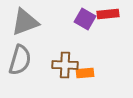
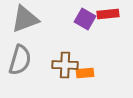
gray triangle: moved 3 px up
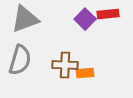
purple square: rotated 15 degrees clockwise
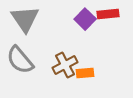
gray triangle: rotated 44 degrees counterclockwise
gray semicircle: rotated 124 degrees clockwise
brown cross: rotated 30 degrees counterclockwise
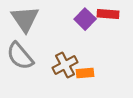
red rectangle: rotated 10 degrees clockwise
gray semicircle: moved 4 px up
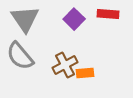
purple square: moved 11 px left
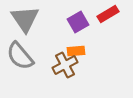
red rectangle: rotated 35 degrees counterclockwise
purple square: moved 4 px right, 3 px down; rotated 15 degrees clockwise
orange rectangle: moved 9 px left, 22 px up
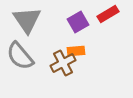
gray triangle: moved 2 px right, 1 px down
brown cross: moved 2 px left, 2 px up
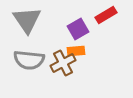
red rectangle: moved 2 px left, 1 px down
purple square: moved 7 px down
gray semicircle: moved 9 px right, 4 px down; rotated 44 degrees counterclockwise
